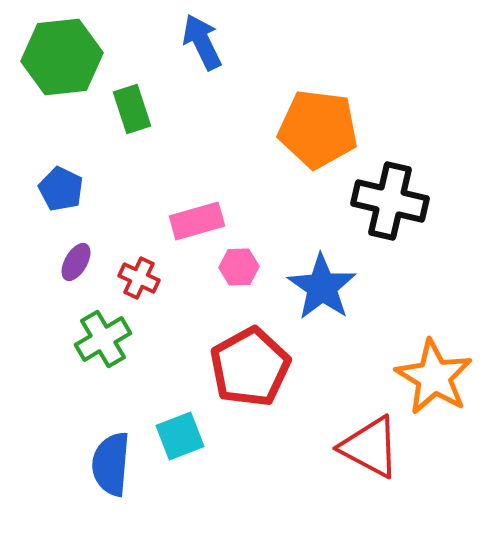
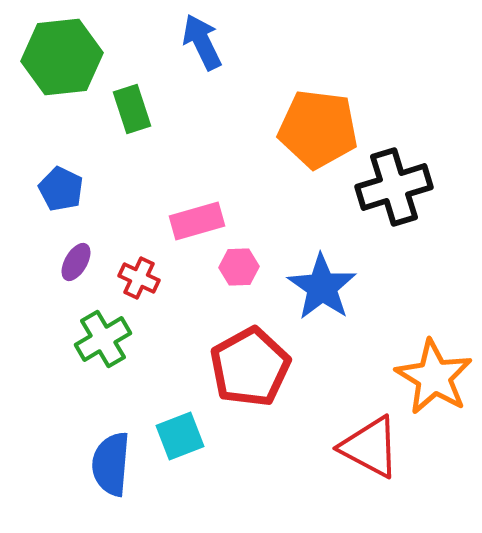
black cross: moved 4 px right, 14 px up; rotated 30 degrees counterclockwise
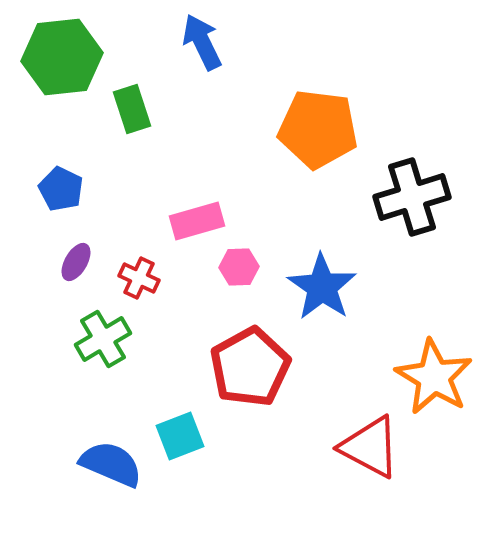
black cross: moved 18 px right, 10 px down
blue semicircle: rotated 108 degrees clockwise
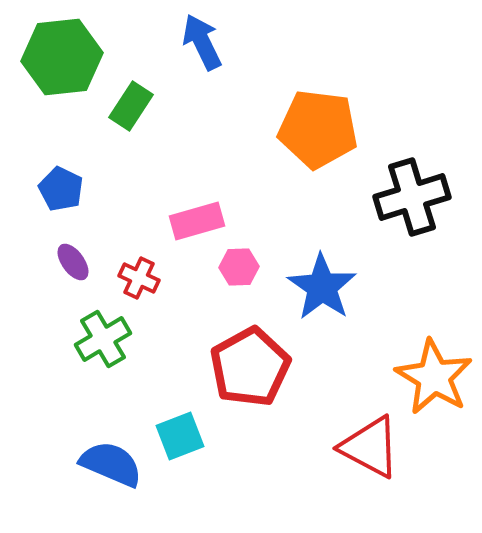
green rectangle: moved 1 px left, 3 px up; rotated 51 degrees clockwise
purple ellipse: moved 3 px left; rotated 66 degrees counterclockwise
